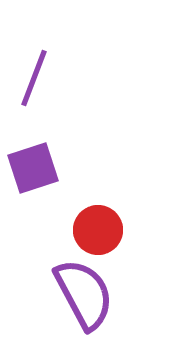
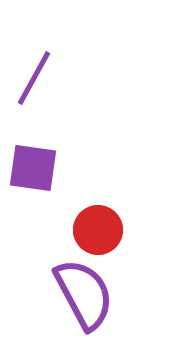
purple line: rotated 8 degrees clockwise
purple square: rotated 26 degrees clockwise
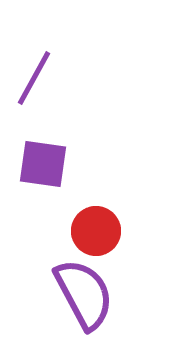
purple square: moved 10 px right, 4 px up
red circle: moved 2 px left, 1 px down
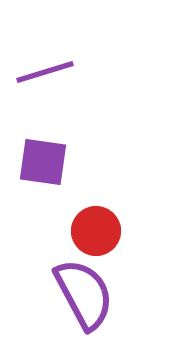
purple line: moved 11 px right, 6 px up; rotated 44 degrees clockwise
purple square: moved 2 px up
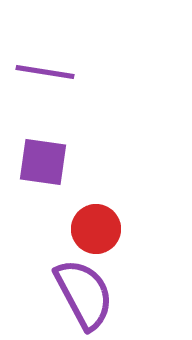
purple line: rotated 26 degrees clockwise
red circle: moved 2 px up
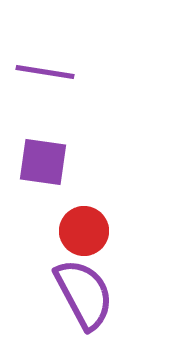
red circle: moved 12 px left, 2 px down
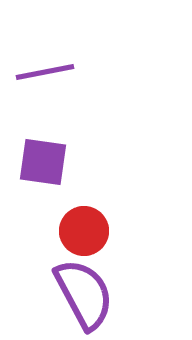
purple line: rotated 20 degrees counterclockwise
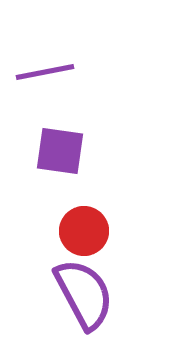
purple square: moved 17 px right, 11 px up
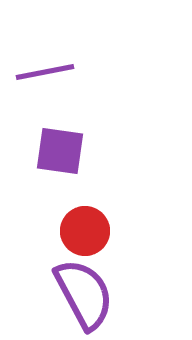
red circle: moved 1 px right
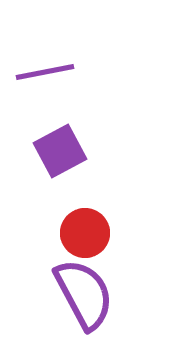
purple square: rotated 36 degrees counterclockwise
red circle: moved 2 px down
